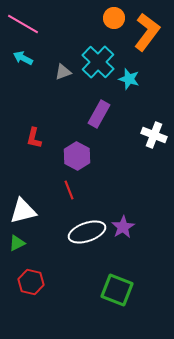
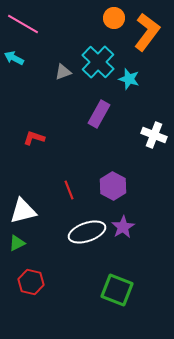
cyan arrow: moved 9 px left
red L-shape: rotated 95 degrees clockwise
purple hexagon: moved 36 px right, 30 px down
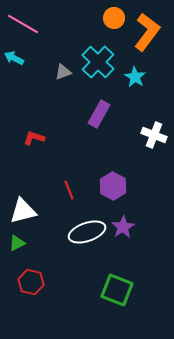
cyan star: moved 6 px right, 2 px up; rotated 15 degrees clockwise
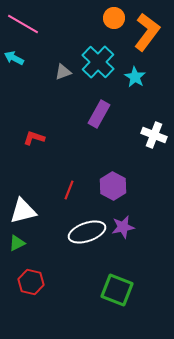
red line: rotated 42 degrees clockwise
purple star: rotated 20 degrees clockwise
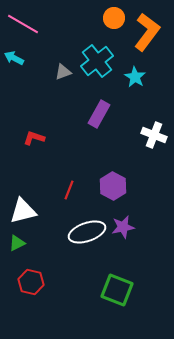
cyan cross: moved 1 px left, 1 px up; rotated 8 degrees clockwise
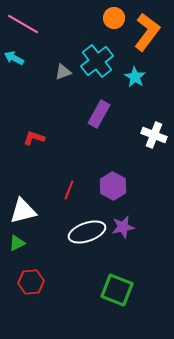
red hexagon: rotated 20 degrees counterclockwise
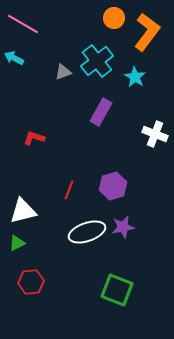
purple rectangle: moved 2 px right, 2 px up
white cross: moved 1 px right, 1 px up
purple hexagon: rotated 16 degrees clockwise
